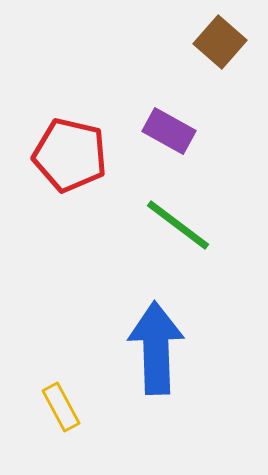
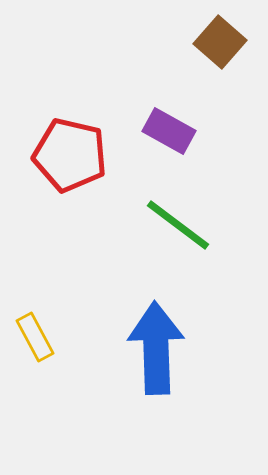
yellow rectangle: moved 26 px left, 70 px up
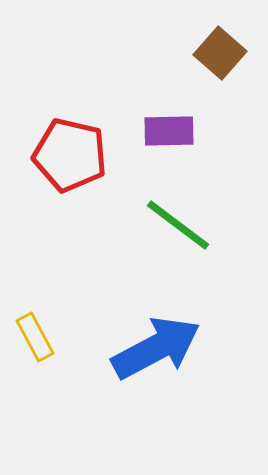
brown square: moved 11 px down
purple rectangle: rotated 30 degrees counterclockwise
blue arrow: rotated 64 degrees clockwise
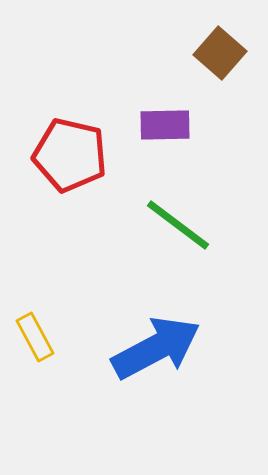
purple rectangle: moved 4 px left, 6 px up
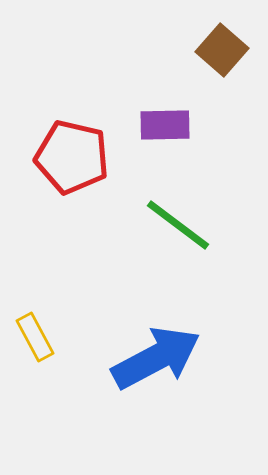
brown square: moved 2 px right, 3 px up
red pentagon: moved 2 px right, 2 px down
blue arrow: moved 10 px down
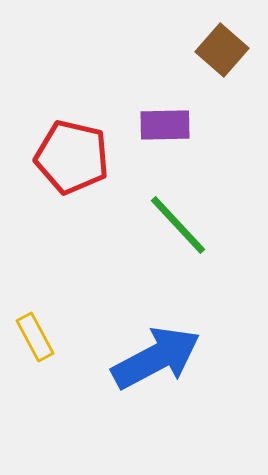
green line: rotated 10 degrees clockwise
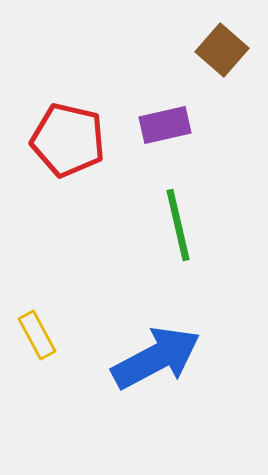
purple rectangle: rotated 12 degrees counterclockwise
red pentagon: moved 4 px left, 17 px up
green line: rotated 30 degrees clockwise
yellow rectangle: moved 2 px right, 2 px up
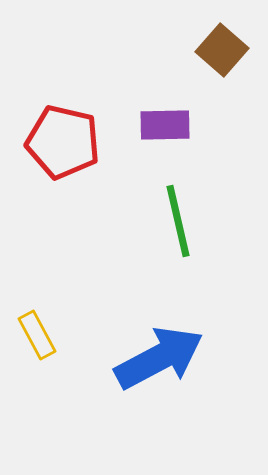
purple rectangle: rotated 12 degrees clockwise
red pentagon: moved 5 px left, 2 px down
green line: moved 4 px up
blue arrow: moved 3 px right
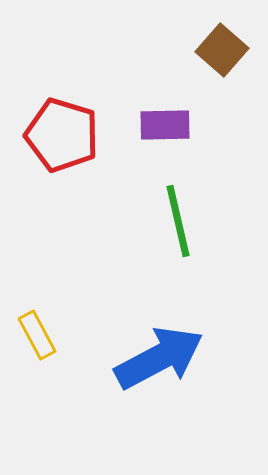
red pentagon: moved 1 px left, 7 px up; rotated 4 degrees clockwise
